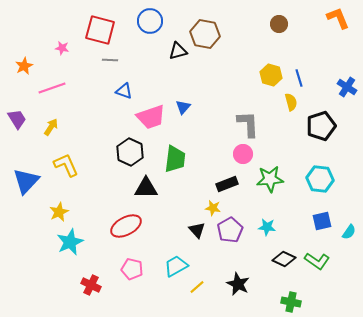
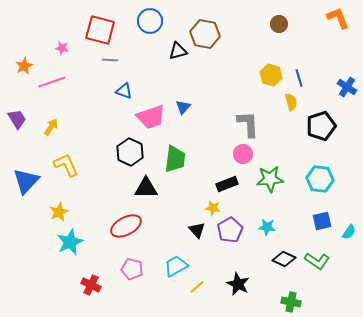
pink line at (52, 88): moved 6 px up
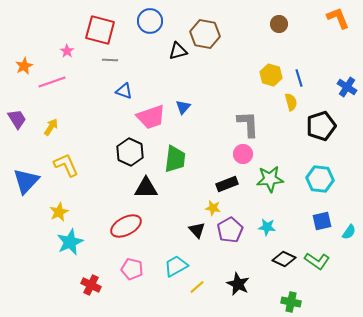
pink star at (62, 48): moved 5 px right, 3 px down; rotated 24 degrees clockwise
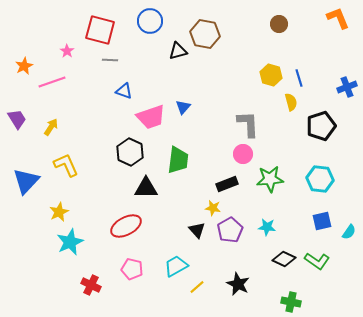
blue cross at (347, 87): rotated 36 degrees clockwise
green trapezoid at (175, 159): moved 3 px right, 1 px down
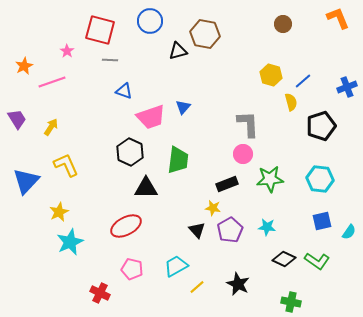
brown circle at (279, 24): moved 4 px right
blue line at (299, 78): moved 4 px right, 3 px down; rotated 66 degrees clockwise
red cross at (91, 285): moved 9 px right, 8 px down
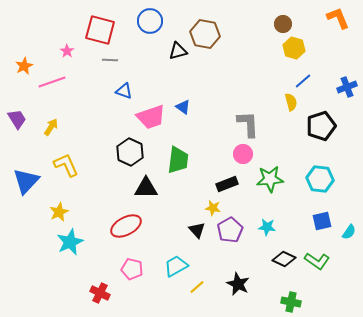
yellow hexagon at (271, 75): moved 23 px right, 27 px up
blue triangle at (183, 107): rotated 35 degrees counterclockwise
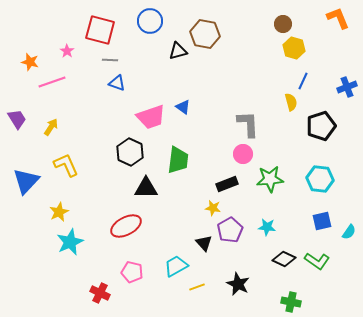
orange star at (24, 66): moved 6 px right, 4 px up; rotated 30 degrees counterclockwise
blue line at (303, 81): rotated 24 degrees counterclockwise
blue triangle at (124, 91): moved 7 px left, 8 px up
black triangle at (197, 230): moved 7 px right, 13 px down
pink pentagon at (132, 269): moved 3 px down
yellow line at (197, 287): rotated 21 degrees clockwise
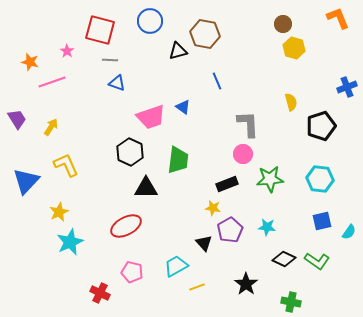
blue line at (303, 81): moved 86 px left; rotated 48 degrees counterclockwise
black star at (238, 284): moved 8 px right; rotated 10 degrees clockwise
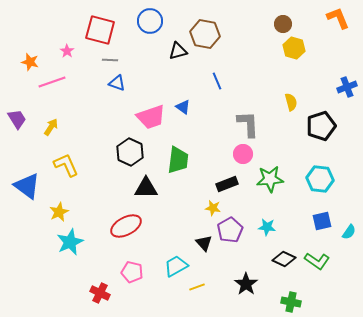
blue triangle at (26, 181): moved 1 px right, 5 px down; rotated 36 degrees counterclockwise
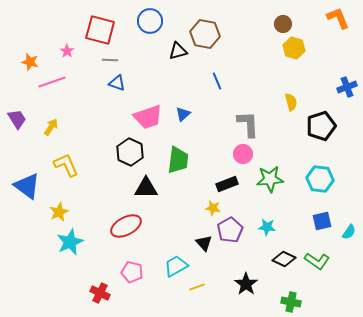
blue triangle at (183, 107): moved 7 px down; rotated 42 degrees clockwise
pink trapezoid at (151, 117): moved 3 px left
